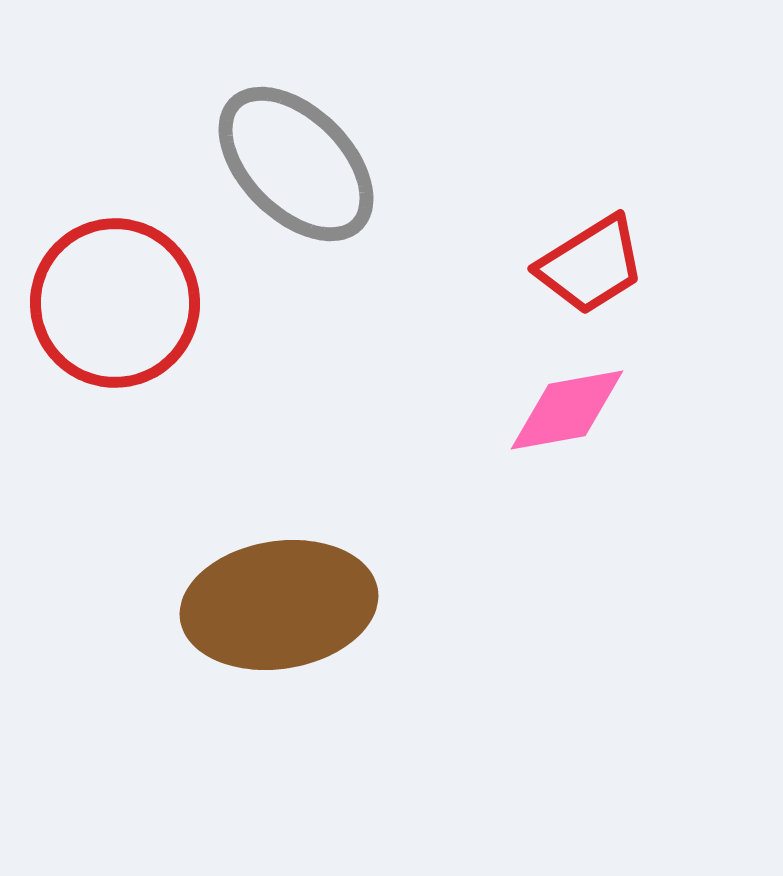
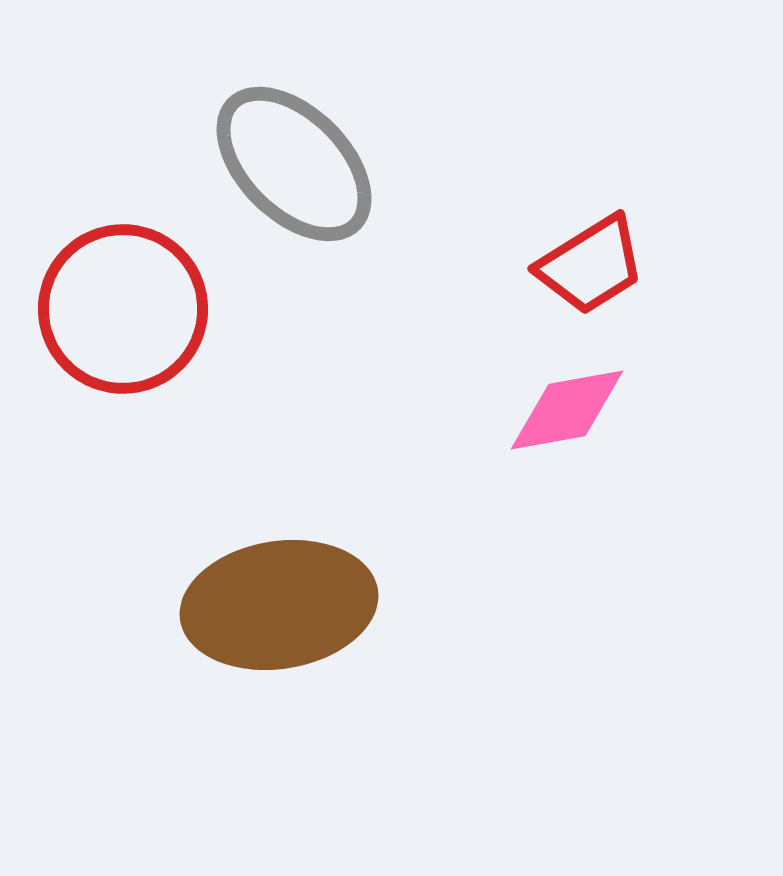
gray ellipse: moved 2 px left
red circle: moved 8 px right, 6 px down
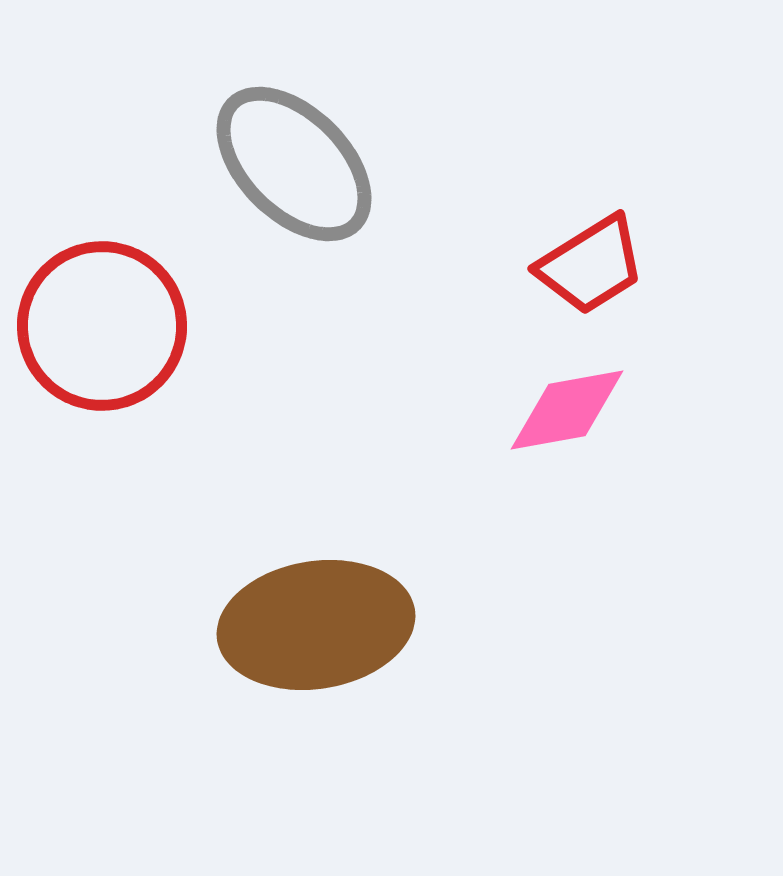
red circle: moved 21 px left, 17 px down
brown ellipse: moved 37 px right, 20 px down
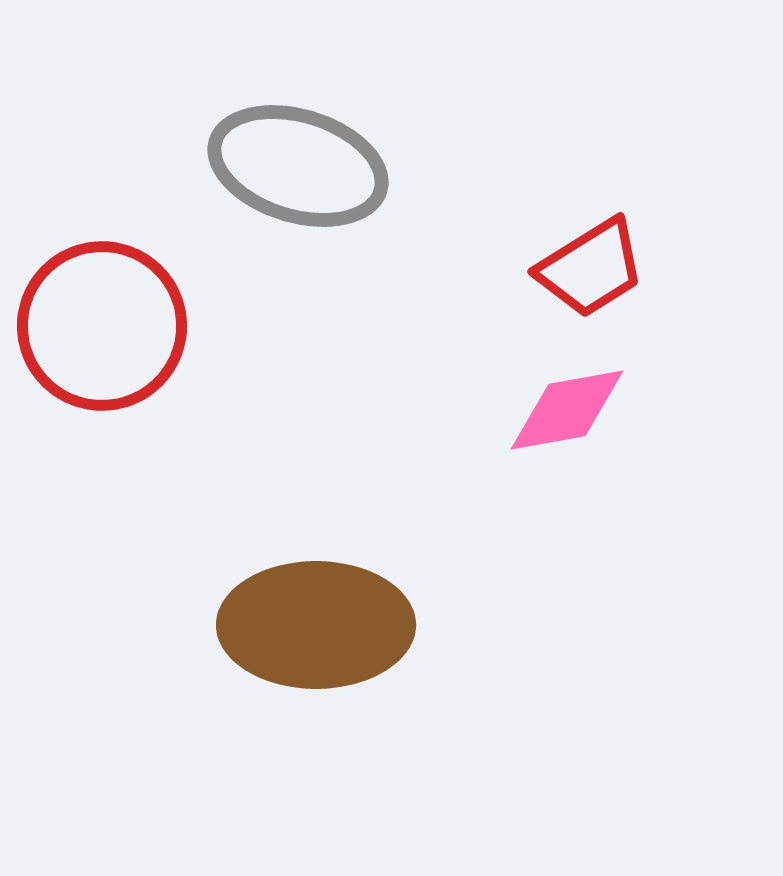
gray ellipse: moved 4 px right, 2 px down; rotated 28 degrees counterclockwise
red trapezoid: moved 3 px down
brown ellipse: rotated 9 degrees clockwise
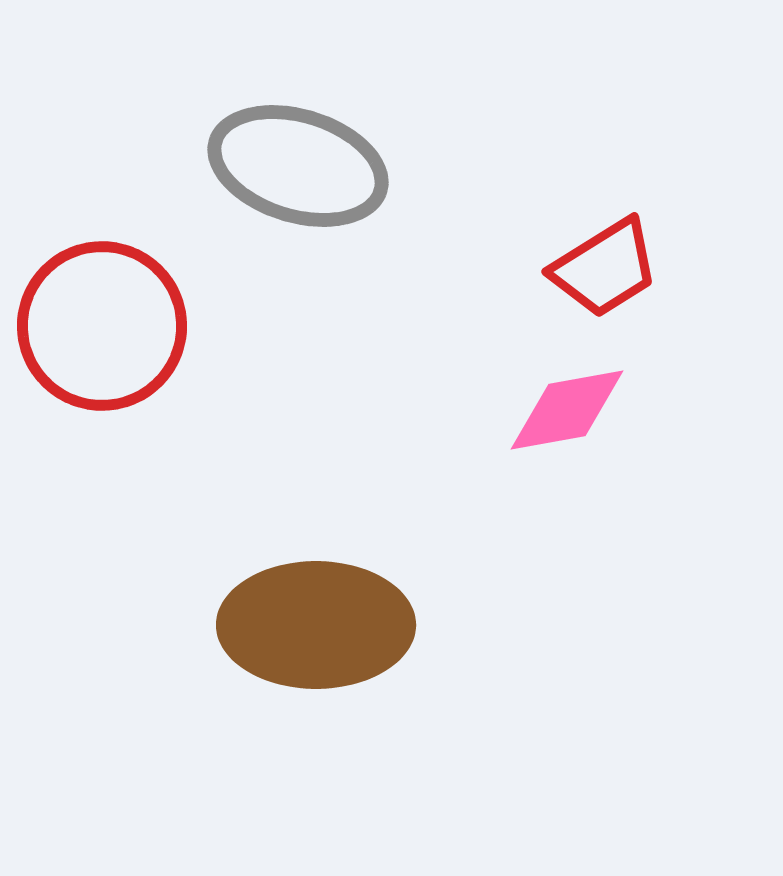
red trapezoid: moved 14 px right
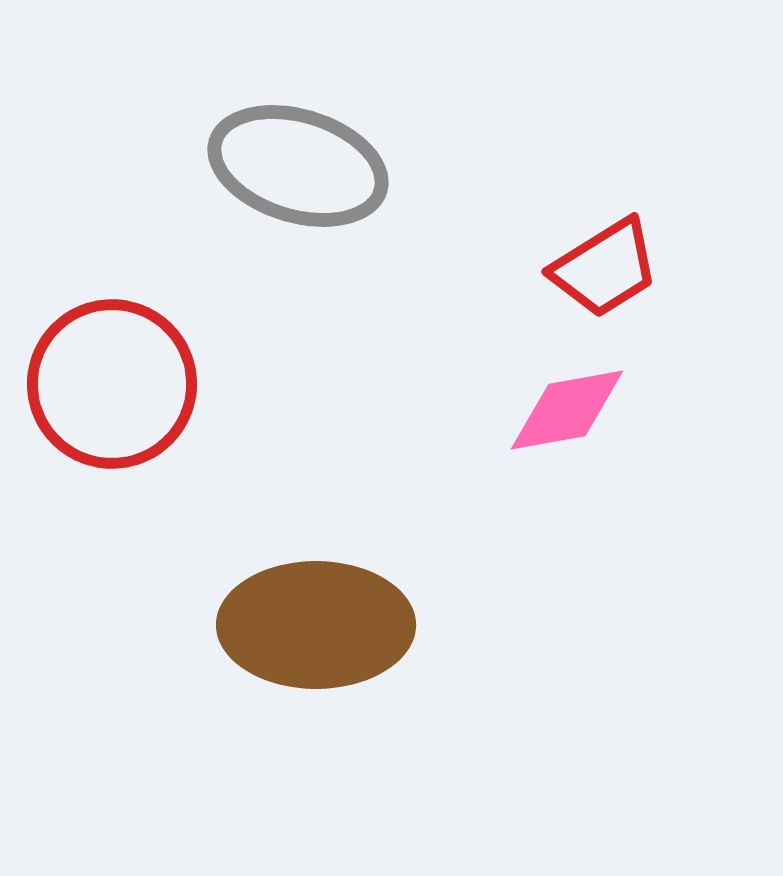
red circle: moved 10 px right, 58 px down
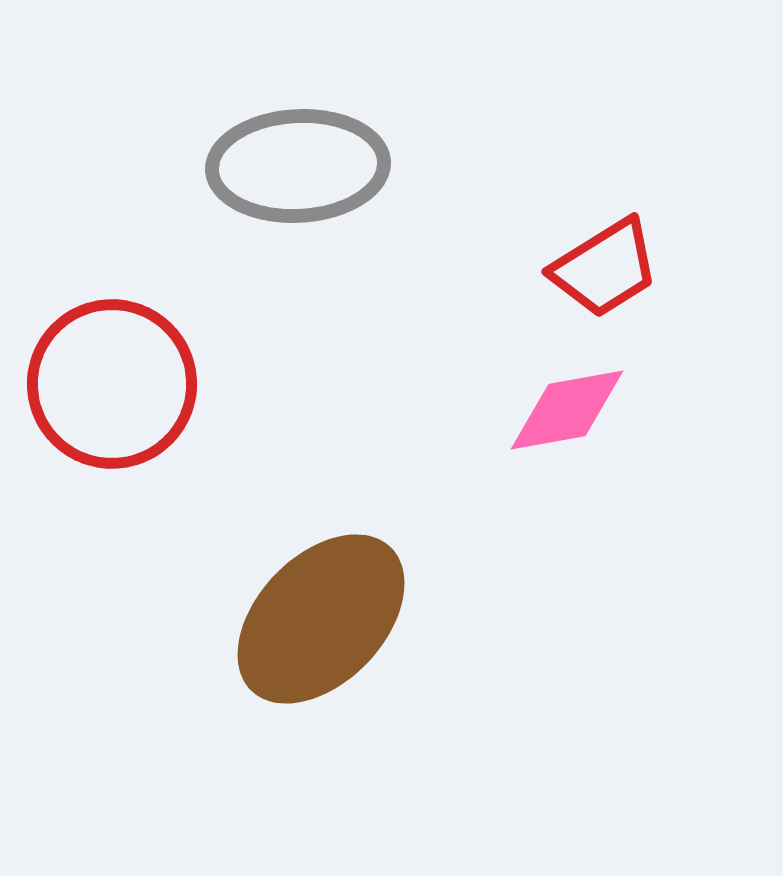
gray ellipse: rotated 20 degrees counterclockwise
brown ellipse: moved 5 px right, 6 px up; rotated 46 degrees counterclockwise
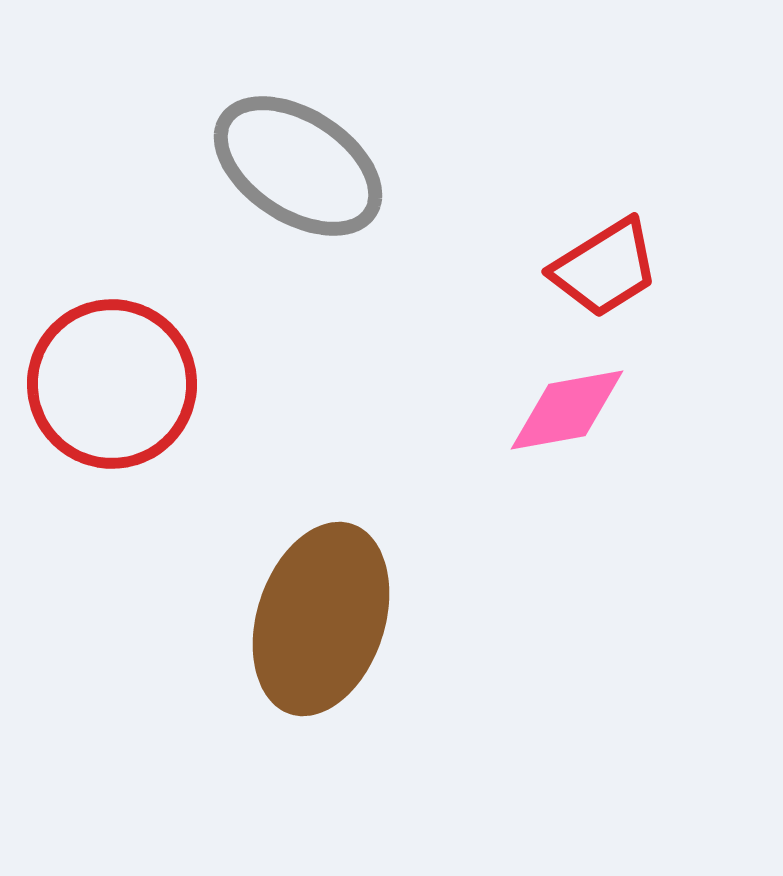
gray ellipse: rotated 36 degrees clockwise
brown ellipse: rotated 26 degrees counterclockwise
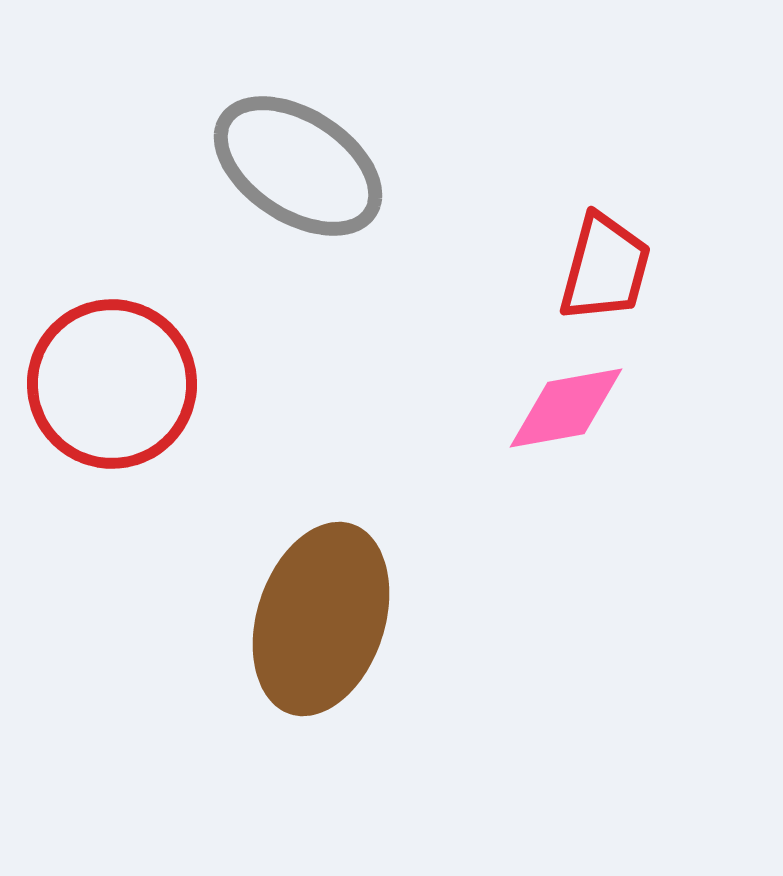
red trapezoid: rotated 43 degrees counterclockwise
pink diamond: moved 1 px left, 2 px up
